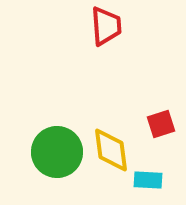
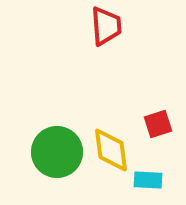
red square: moved 3 px left
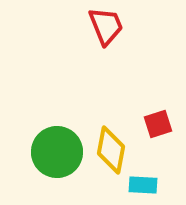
red trapezoid: rotated 18 degrees counterclockwise
yellow diamond: rotated 18 degrees clockwise
cyan rectangle: moved 5 px left, 5 px down
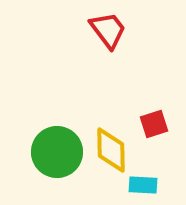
red trapezoid: moved 2 px right, 4 px down; rotated 15 degrees counterclockwise
red square: moved 4 px left
yellow diamond: rotated 12 degrees counterclockwise
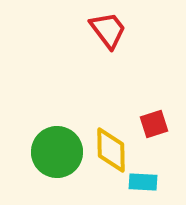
cyan rectangle: moved 3 px up
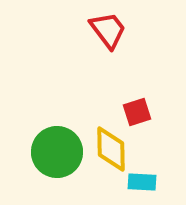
red square: moved 17 px left, 12 px up
yellow diamond: moved 1 px up
cyan rectangle: moved 1 px left
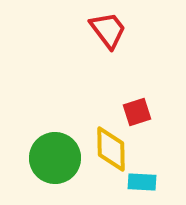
green circle: moved 2 px left, 6 px down
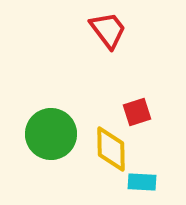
green circle: moved 4 px left, 24 px up
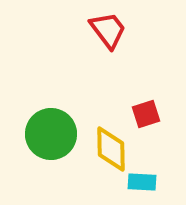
red square: moved 9 px right, 2 px down
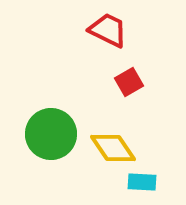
red trapezoid: rotated 27 degrees counterclockwise
red square: moved 17 px left, 32 px up; rotated 12 degrees counterclockwise
yellow diamond: moved 2 px right, 1 px up; rotated 33 degrees counterclockwise
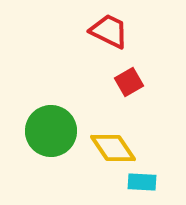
red trapezoid: moved 1 px right, 1 px down
green circle: moved 3 px up
